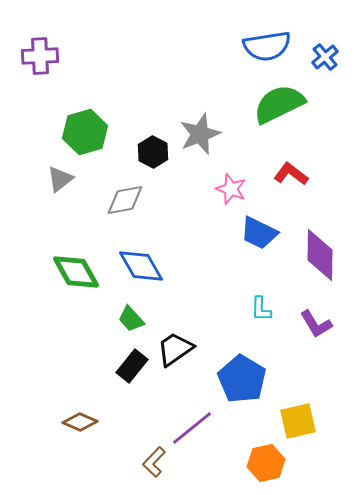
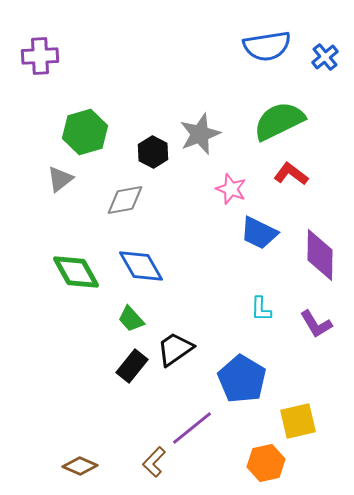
green semicircle: moved 17 px down
brown diamond: moved 44 px down
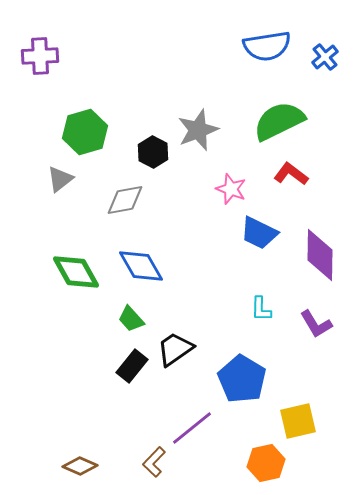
gray star: moved 2 px left, 4 px up
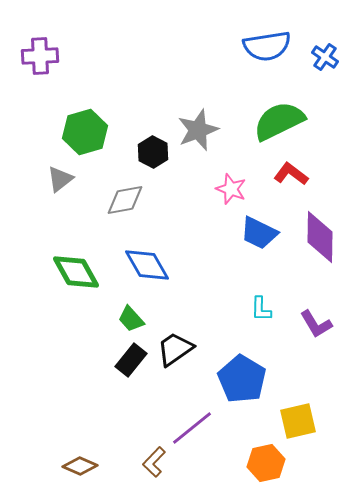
blue cross: rotated 16 degrees counterclockwise
purple diamond: moved 18 px up
blue diamond: moved 6 px right, 1 px up
black rectangle: moved 1 px left, 6 px up
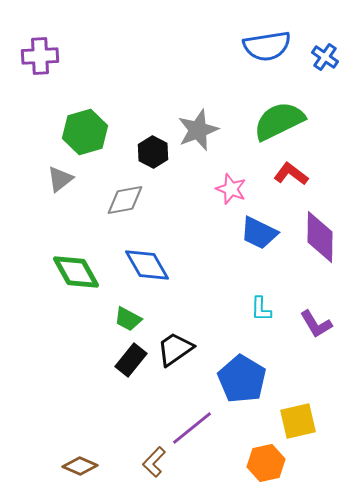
green trapezoid: moved 3 px left; rotated 20 degrees counterclockwise
